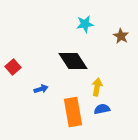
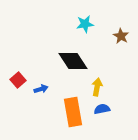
red square: moved 5 px right, 13 px down
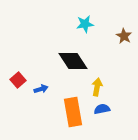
brown star: moved 3 px right
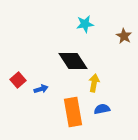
yellow arrow: moved 3 px left, 4 px up
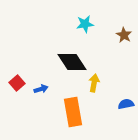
brown star: moved 1 px up
black diamond: moved 1 px left, 1 px down
red square: moved 1 px left, 3 px down
blue semicircle: moved 24 px right, 5 px up
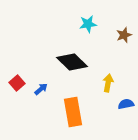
cyan star: moved 3 px right
brown star: rotated 21 degrees clockwise
black diamond: rotated 12 degrees counterclockwise
yellow arrow: moved 14 px right
blue arrow: rotated 24 degrees counterclockwise
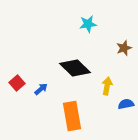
brown star: moved 13 px down
black diamond: moved 3 px right, 6 px down
yellow arrow: moved 1 px left, 3 px down
orange rectangle: moved 1 px left, 4 px down
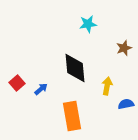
black diamond: rotated 40 degrees clockwise
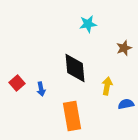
blue arrow: rotated 120 degrees clockwise
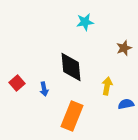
cyan star: moved 3 px left, 2 px up
black diamond: moved 4 px left, 1 px up
blue arrow: moved 3 px right
orange rectangle: rotated 32 degrees clockwise
